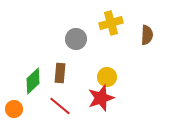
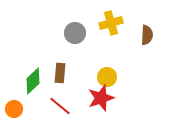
gray circle: moved 1 px left, 6 px up
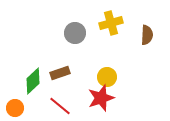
brown rectangle: rotated 66 degrees clockwise
orange circle: moved 1 px right, 1 px up
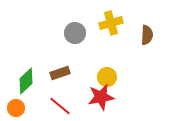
green diamond: moved 7 px left
red star: moved 1 px up; rotated 8 degrees clockwise
orange circle: moved 1 px right
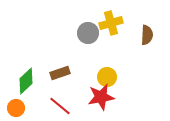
gray circle: moved 13 px right
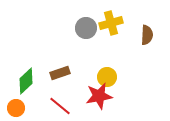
gray circle: moved 2 px left, 5 px up
red star: moved 2 px left, 1 px up
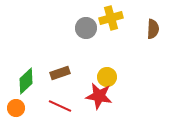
yellow cross: moved 5 px up
brown semicircle: moved 6 px right, 6 px up
red star: rotated 20 degrees clockwise
red line: rotated 15 degrees counterclockwise
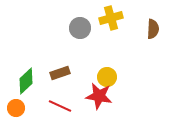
gray circle: moved 6 px left
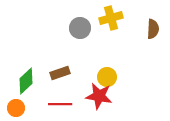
red line: moved 2 px up; rotated 25 degrees counterclockwise
